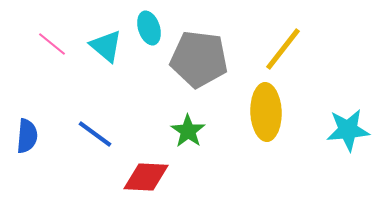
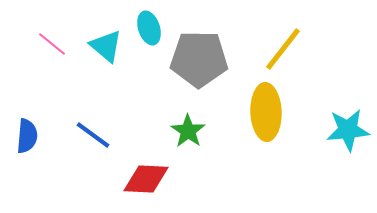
gray pentagon: rotated 6 degrees counterclockwise
blue line: moved 2 px left, 1 px down
red diamond: moved 2 px down
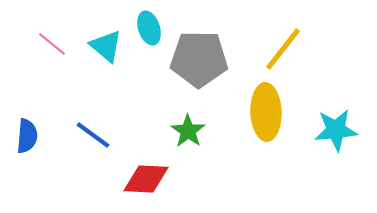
cyan star: moved 12 px left
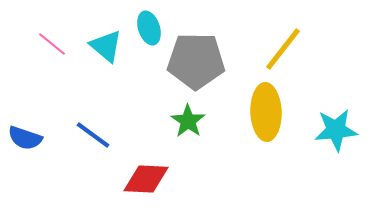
gray pentagon: moved 3 px left, 2 px down
green star: moved 10 px up
blue semicircle: moved 2 px left, 2 px down; rotated 104 degrees clockwise
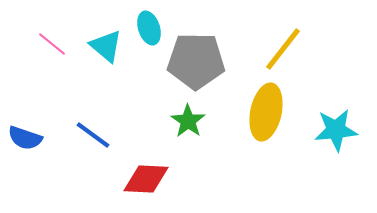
yellow ellipse: rotated 14 degrees clockwise
